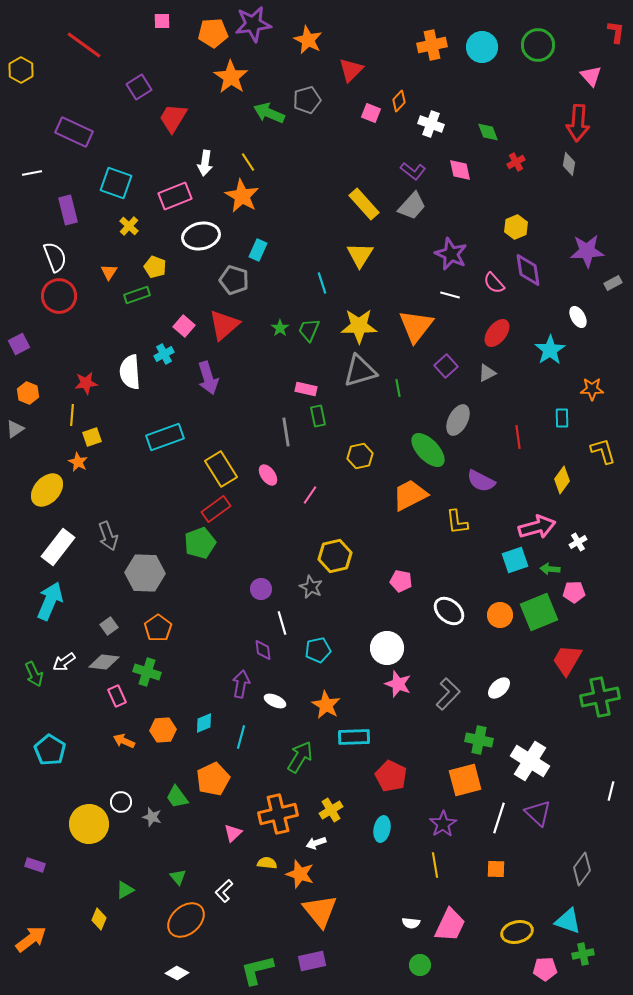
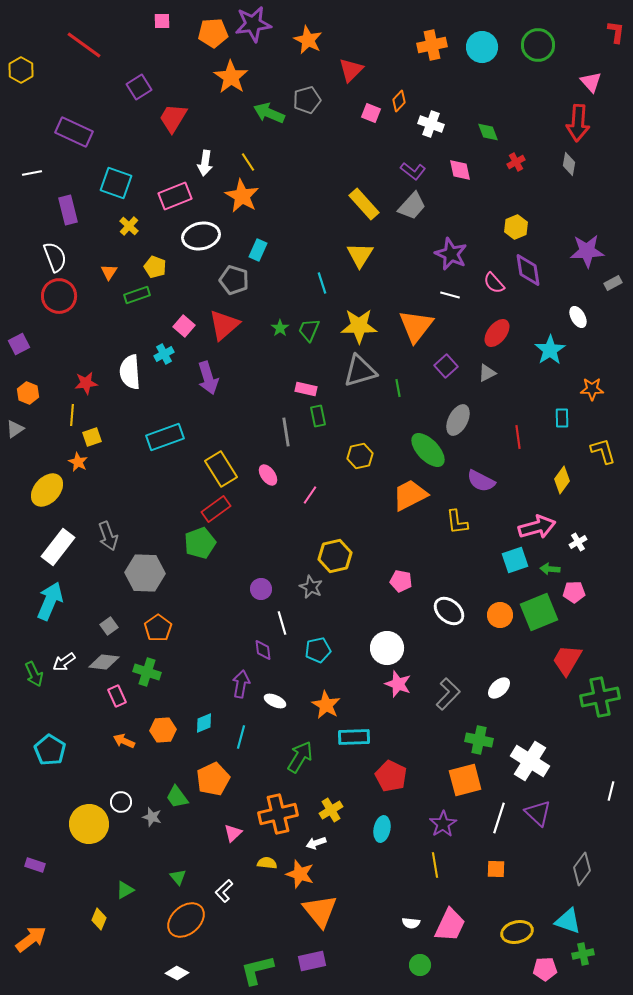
pink triangle at (591, 76): moved 6 px down
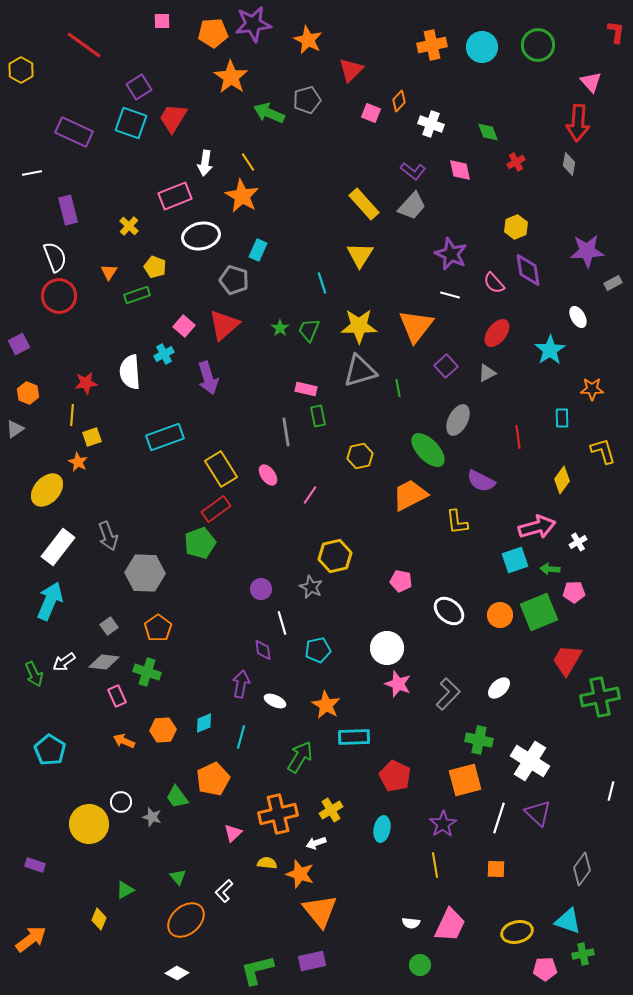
cyan square at (116, 183): moved 15 px right, 60 px up
red pentagon at (391, 776): moved 4 px right
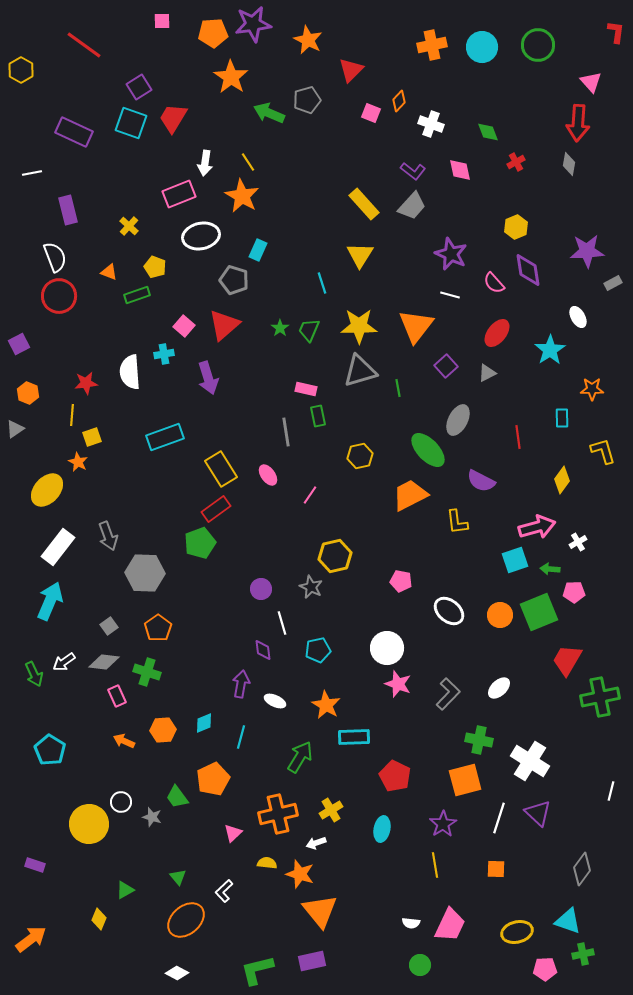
pink rectangle at (175, 196): moved 4 px right, 2 px up
orange triangle at (109, 272): rotated 42 degrees counterclockwise
cyan cross at (164, 354): rotated 18 degrees clockwise
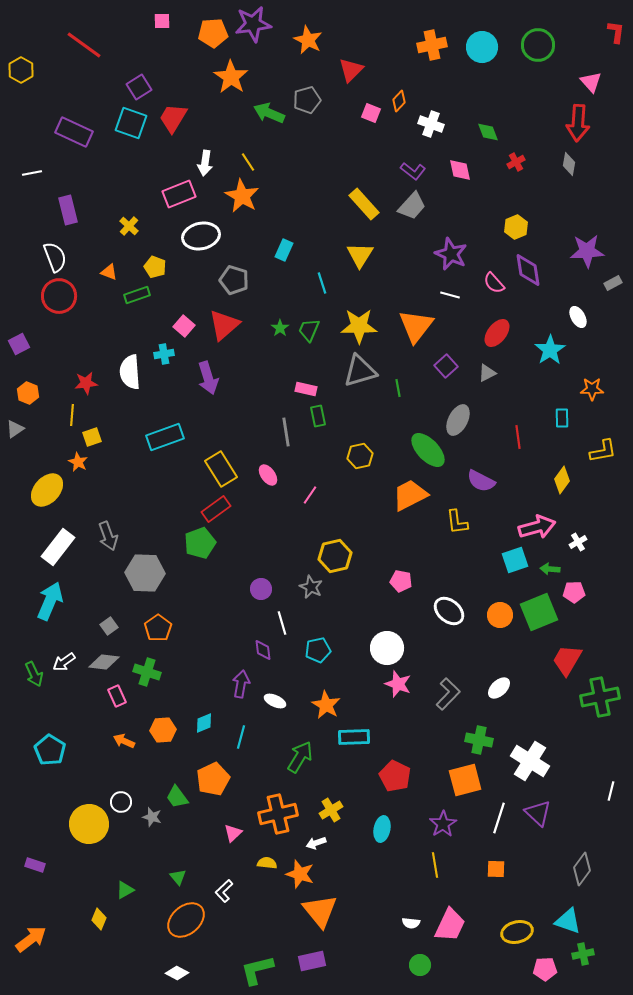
cyan rectangle at (258, 250): moved 26 px right
yellow L-shape at (603, 451): rotated 96 degrees clockwise
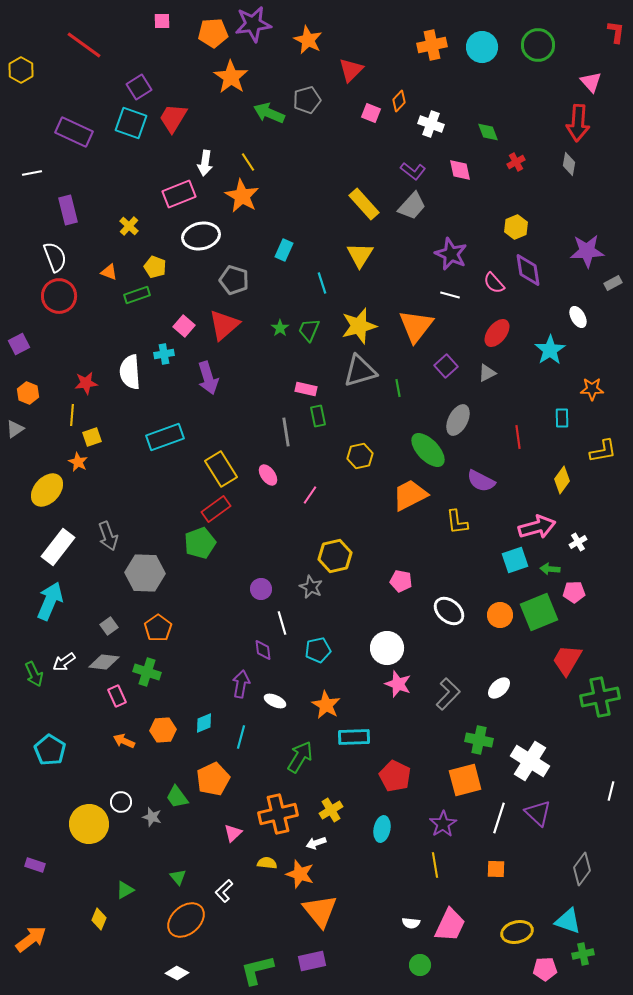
yellow star at (359, 326): rotated 15 degrees counterclockwise
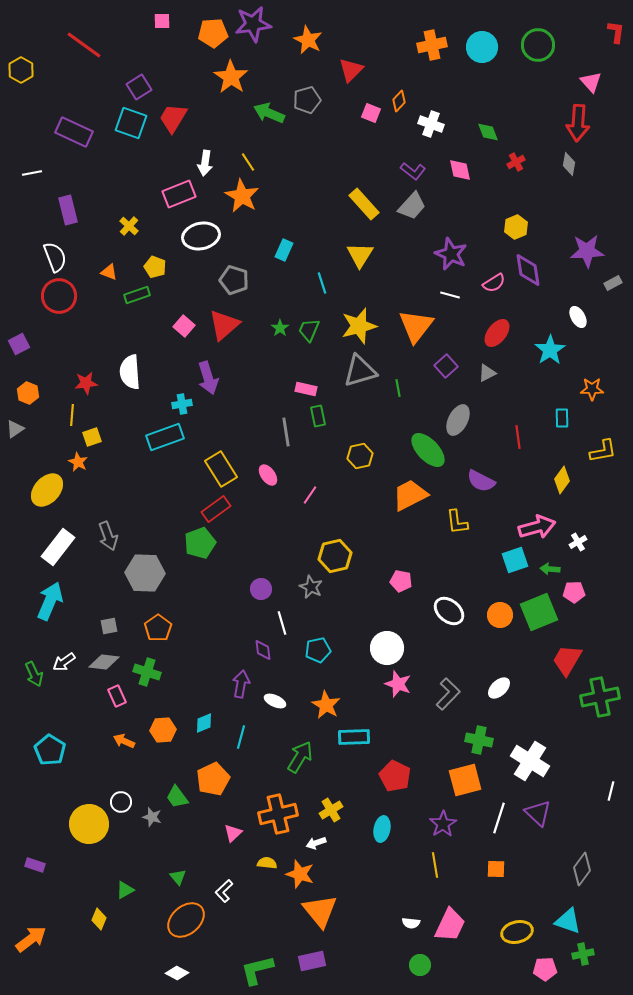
pink semicircle at (494, 283): rotated 80 degrees counterclockwise
cyan cross at (164, 354): moved 18 px right, 50 px down
gray square at (109, 626): rotated 24 degrees clockwise
